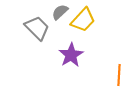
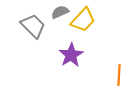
gray semicircle: rotated 18 degrees clockwise
gray trapezoid: moved 4 px left, 2 px up
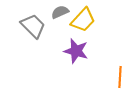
purple star: moved 5 px right, 4 px up; rotated 25 degrees counterclockwise
orange line: moved 1 px right, 2 px down
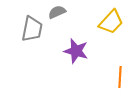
gray semicircle: moved 3 px left
yellow trapezoid: moved 28 px right, 2 px down
gray trapezoid: moved 1 px left, 3 px down; rotated 56 degrees clockwise
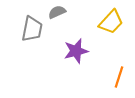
purple star: rotated 30 degrees counterclockwise
orange line: moved 1 px left; rotated 15 degrees clockwise
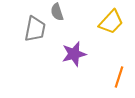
gray semicircle: rotated 84 degrees counterclockwise
gray trapezoid: moved 3 px right
purple star: moved 2 px left, 3 px down
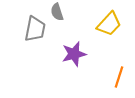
yellow trapezoid: moved 2 px left, 2 px down
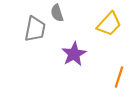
gray semicircle: moved 1 px down
purple star: rotated 15 degrees counterclockwise
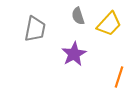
gray semicircle: moved 21 px right, 3 px down
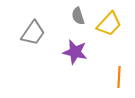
gray trapezoid: moved 2 px left, 4 px down; rotated 24 degrees clockwise
purple star: moved 1 px right, 2 px up; rotated 30 degrees counterclockwise
orange line: rotated 15 degrees counterclockwise
